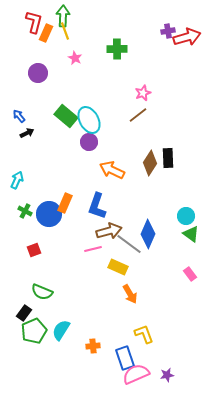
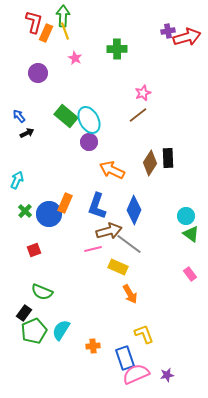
green cross at (25, 211): rotated 16 degrees clockwise
blue diamond at (148, 234): moved 14 px left, 24 px up
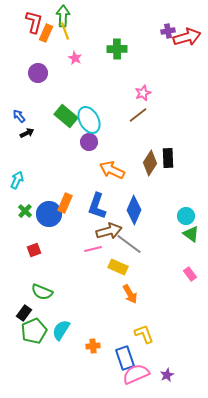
purple star at (167, 375): rotated 16 degrees counterclockwise
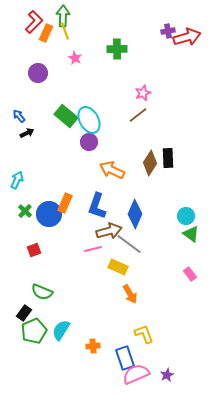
red L-shape at (34, 22): rotated 30 degrees clockwise
blue diamond at (134, 210): moved 1 px right, 4 px down
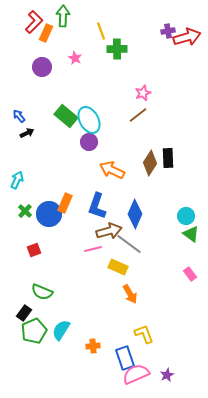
yellow line at (65, 31): moved 36 px right
purple circle at (38, 73): moved 4 px right, 6 px up
